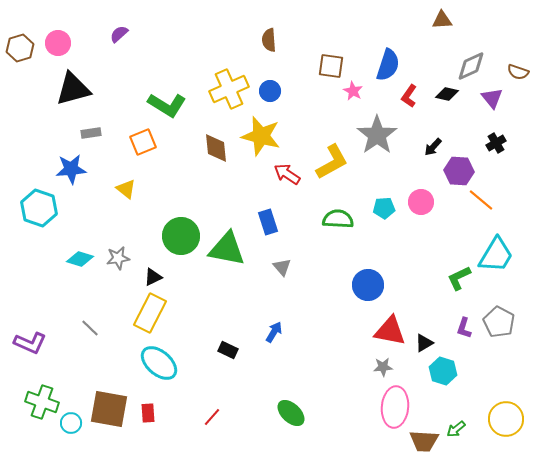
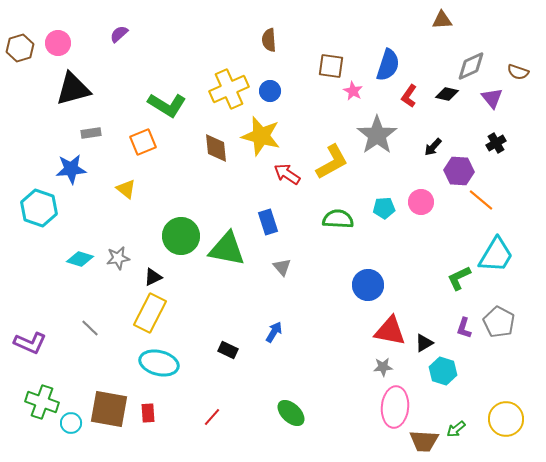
cyan ellipse at (159, 363): rotated 27 degrees counterclockwise
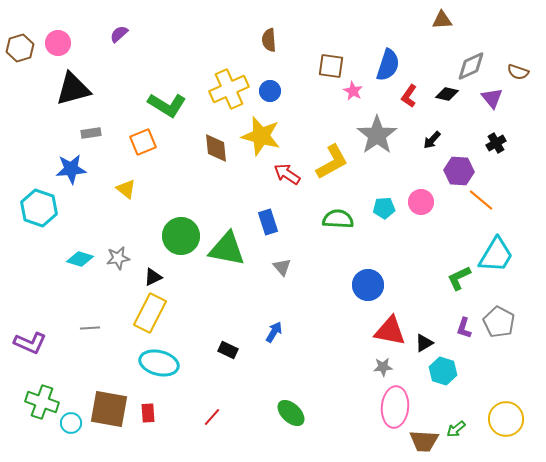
black arrow at (433, 147): moved 1 px left, 7 px up
gray line at (90, 328): rotated 48 degrees counterclockwise
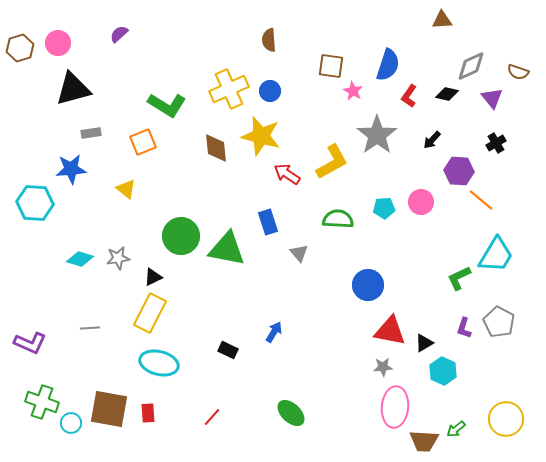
cyan hexagon at (39, 208): moved 4 px left, 5 px up; rotated 15 degrees counterclockwise
gray triangle at (282, 267): moved 17 px right, 14 px up
cyan hexagon at (443, 371): rotated 8 degrees clockwise
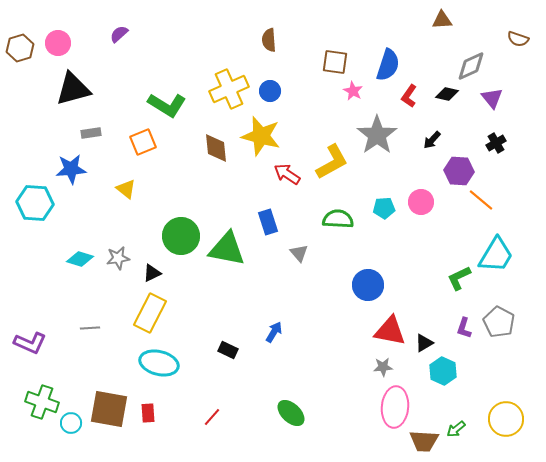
brown square at (331, 66): moved 4 px right, 4 px up
brown semicircle at (518, 72): moved 33 px up
black triangle at (153, 277): moved 1 px left, 4 px up
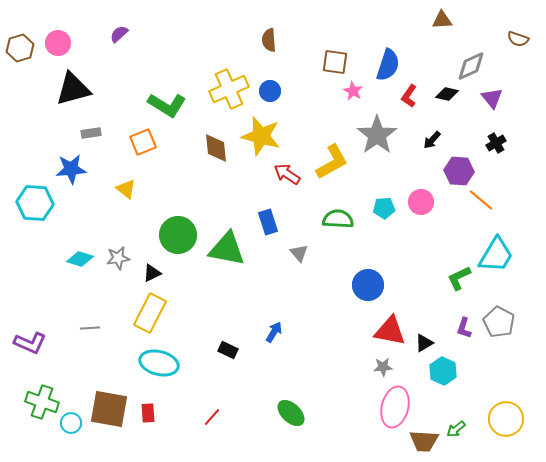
green circle at (181, 236): moved 3 px left, 1 px up
pink ellipse at (395, 407): rotated 9 degrees clockwise
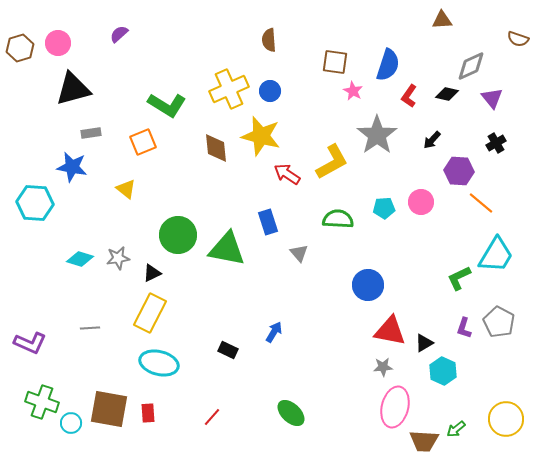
blue star at (71, 169): moved 1 px right, 2 px up; rotated 16 degrees clockwise
orange line at (481, 200): moved 3 px down
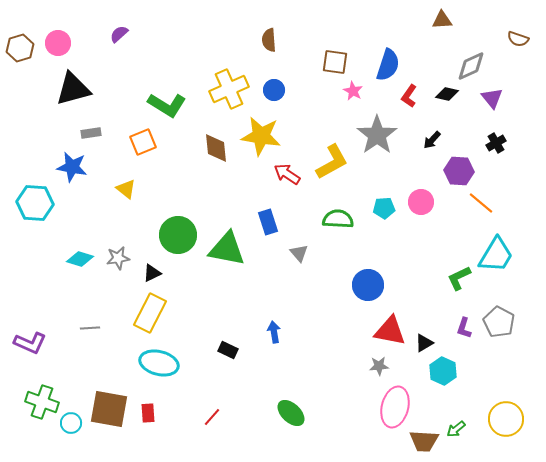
blue circle at (270, 91): moved 4 px right, 1 px up
yellow star at (261, 136): rotated 6 degrees counterclockwise
blue arrow at (274, 332): rotated 40 degrees counterclockwise
gray star at (383, 367): moved 4 px left, 1 px up
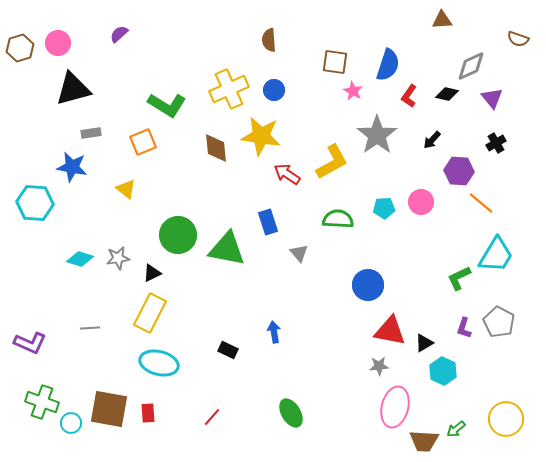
green ellipse at (291, 413): rotated 16 degrees clockwise
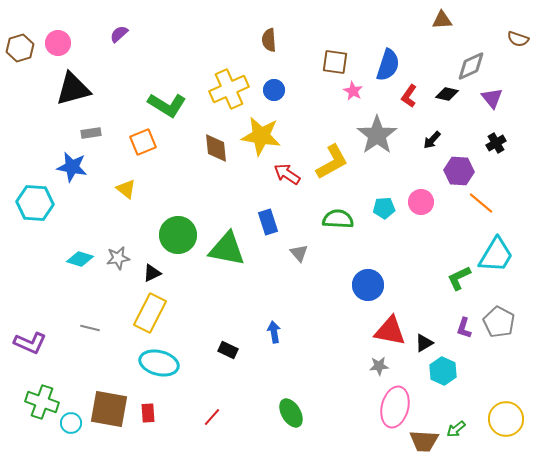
gray line at (90, 328): rotated 18 degrees clockwise
